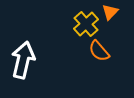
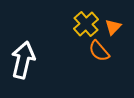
orange triangle: moved 3 px right, 15 px down
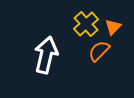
orange semicircle: rotated 85 degrees clockwise
white arrow: moved 23 px right, 5 px up
